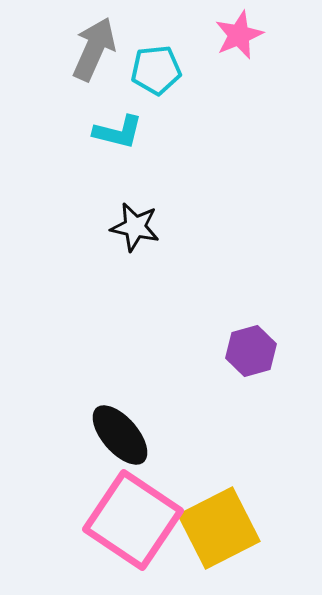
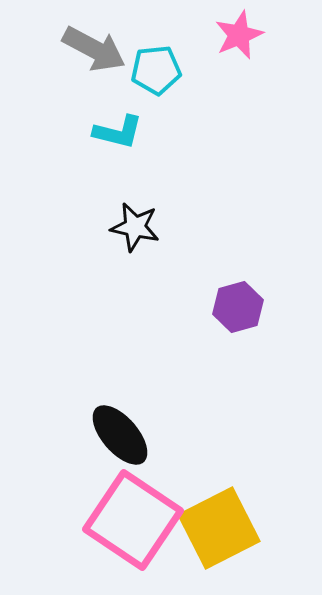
gray arrow: rotated 94 degrees clockwise
purple hexagon: moved 13 px left, 44 px up
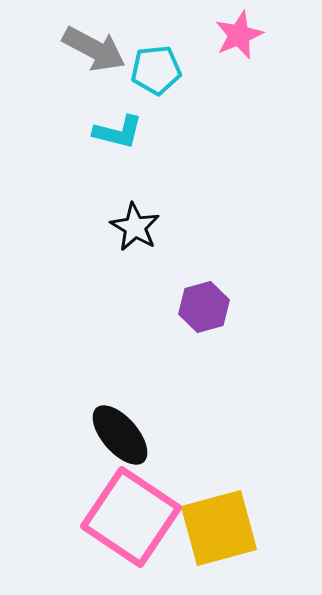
black star: rotated 18 degrees clockwise
purple hexagon: moved 34 px left
pink square: moved 2 px left, 3 px up
yellow square: rotated 12 degrees clockwise
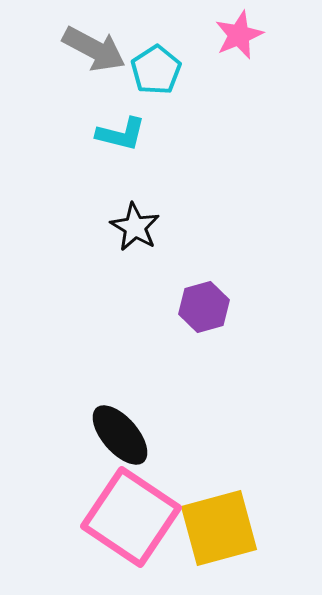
cyan pentagon: rotated 27 degrees counterclockwise
cyan L-shape: moved 3 px right, 2 px down
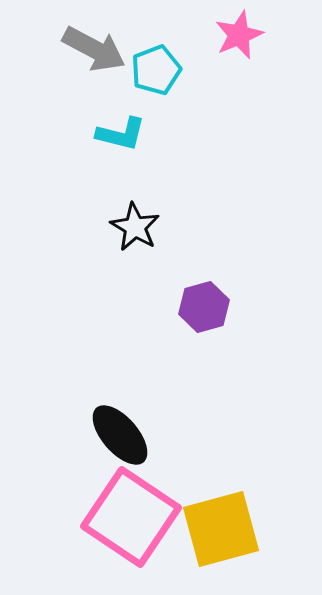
cyan pentagon: rotated 12 degrees clockwise
yellow square: moved 2 px right, 1 px down
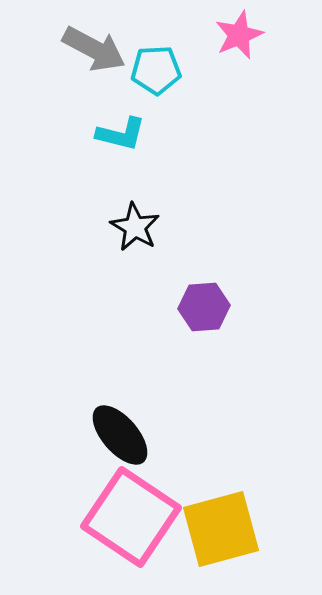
cyan pentagon: rotated 18 degrees clockwise
purple hexagon: rotated 12 degrees clockwise
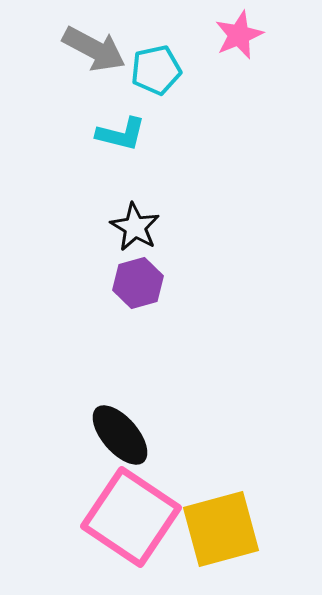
cyan pentagon: rotated 9 degrees counterclockwise
purple hexagon: moved 66 px left, 24 px up; rotated 12 degrees counterclockwise
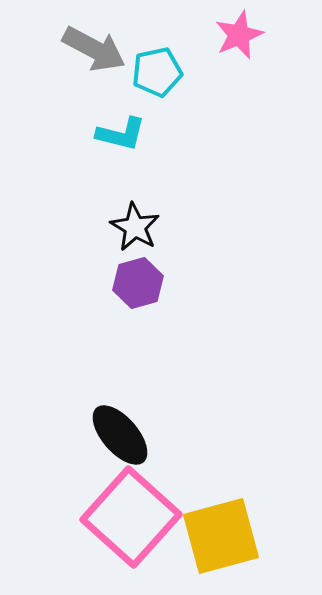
cyan pentagon: moved 1 px right, 2 px down
pink square: rotated 8 degrees clockwise
yellow square: moved 7 px down
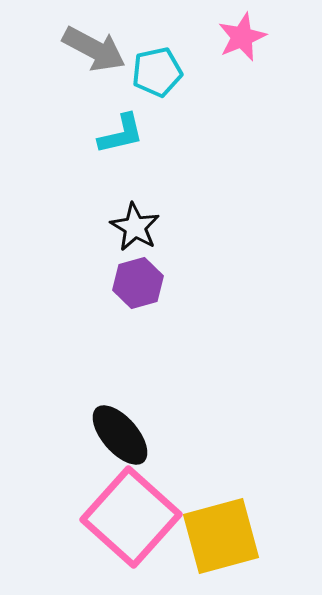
pink star: moved 3 px right, 2 px down
cyan L-shape: rotated 27 degrees counterclockwise
